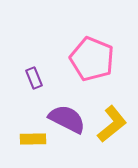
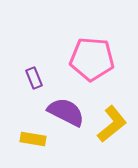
pink pentagon: rotated 18 degrees counterclockwise
purple semicircle: moved 1 px left, 7 px up
yellow rectangle: rotated 10 degrees clockwise
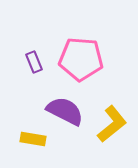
pink pentagon: moved 11 px left
purple rectangle: moved 16 px up
purple semicircle: moved 1 px left, 1 px up
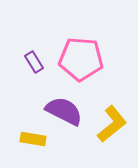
purple rectangle: rotated 10 degrees counterclockwise
purple semicircle: moved 1 px left
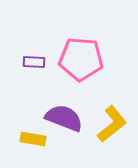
purple rectangle: rotated 55 degrees counterclockwise
purple semicircle: moved 7 px down; rotated 6 degrees counterclockwise
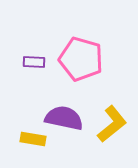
pink pentagon: rotated 12 degrees clockwise
purple semicircle: rotated 9 degrees counterclockwise
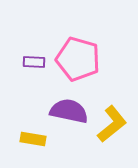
pink pentagon: moved 3 px left
purple semicircle: moved 5 px right, 7 px up
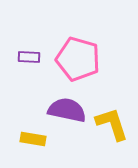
purple rectangle: moved 5 px left, 5 px up
purple semicircle: moved 2 px left, 1 px up
yellow L-shape: rotated 69 degrees counterclockwise
